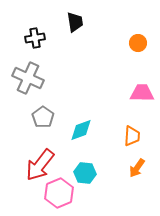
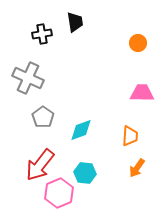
black cross: moved 7 px right, 4 px up
orange trapezoid: moved 2 px left
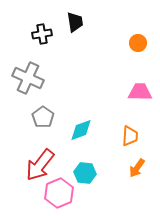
pink trapezoid: moved 2 px left, 1 px up
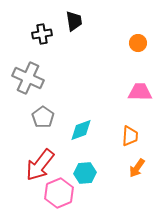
black trapezoid: moved 1 px left, 1 px up
cyan hexagon: rotated 10 degrees counterclockwise
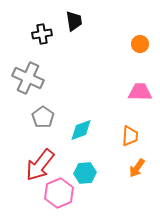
orange circle: moved 2 px right, 1 px down
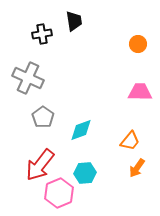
orange circle: moved 2 px left
orange trapezoid: moved 5 px down; rotated 35 degrees clockwise
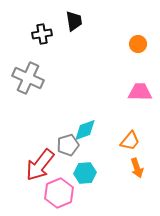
gray pentagon: moved 25 px right, 28 px down; rotated 20 degrees clockwise
cyan diamond: moved 4 px right
orange arrow: rotated 54 degrees counterclockwise
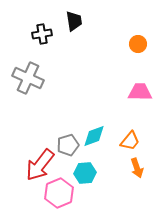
cyan diamond: moved 9 px right, 6 px down
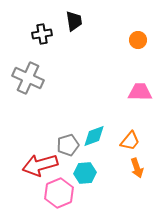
orange circle: moved 4 px up
red arrow: rotated 36 degrees clockwise
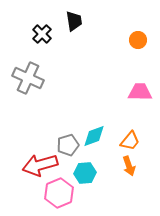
black cross: rotated 36 degrees counterclockwise
orange arrow: moved 8 px left, 2 px up
